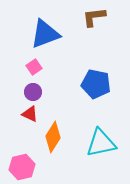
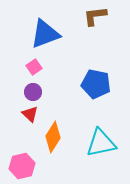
brown L-shape: moved 1 px right, 1 px up
red triangle: rotated 18 degrees clockwise
pink hexagon: moved 1 px up
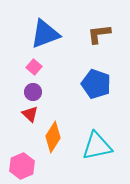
brown L-shape: moved 4 px right, 18 px down
pink square: rotated 14 degrees counterclockwise
blue pentagon: rotated 8 degrees clockwise
cyan triangle: moved 4 px left, 3 px down
pink hexagon: rotated 10 degrees counterclockwise
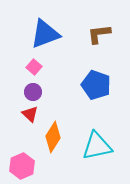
blue pentagon: moved 1 px down
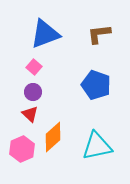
orange diamond: rotated 16 degrees clockwise
pink hexagon: moved 17 px up
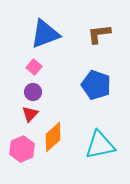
red triangle: rotated 30 degrees clockwise
cyan triangle: moved 3 px right, 1 px up
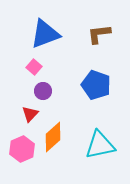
purple circle: moved 10 px right, 1 px up
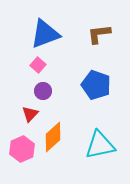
pink square: moved 4 px right, 2 px up
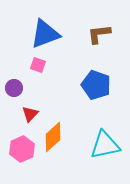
pink square: rotated 21 degrees counterclockwise
purple circle: moved 29 px left, 3 px up
cyan triangle: moved 5 px right
